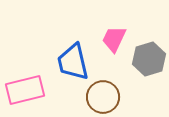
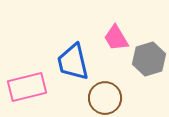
pink trapezoid: moved 2 px right, 1 px up; rotated 56 degrees counterclockwise
pink rectangle: moved 2 px right, 3 px up
brown circle: moved 2 px right, 1 px down
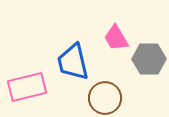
gray hexagon: rotated 16 degrees clockwise
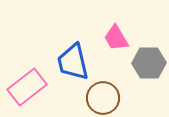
gray hexagon: moved 4 px down
pink rectangle: rotated 24 degrees counterclockwise
brown circle: moved 2 px left
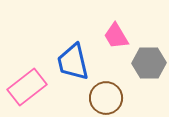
pink trapezoid: moved 2 px up
brown circle: moved 3 px right
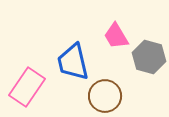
gray hexagon: moved 6 px up; rotated 16 degrees clockwise
pink rectangle: rotated 18 degrees counterclockwise
brown circle: moved 1 px left, 2 px up
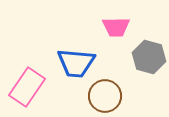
pink trapezoid: moved 9 px up; rotated 60 degrees counterclockwise
blue trapezoid: moved 3 px right, 1 px down; rotated 72 degrees counterclockwise
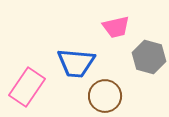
pink trapezoid: rotated 12 degrees counterclockwise
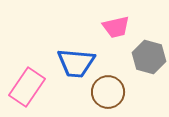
brown circle: moved 3 px right, 4 px up
